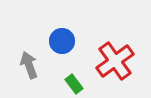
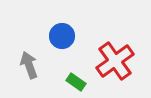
blue circle: moved 5 px up
green rectangle: moved 2 px right, 2 px up; rotated 18 degrees counterclockwise
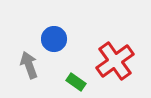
blue circle: moved 8 px left, 3 px down
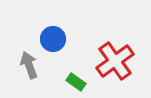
blue circle: moved 1 px left
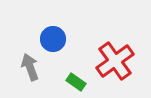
gray arrow: moved 1 px right, 2 px down
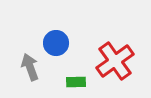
blue circle: moved 3 px right, 4 px down
green rectangle: rotated 36 degrees counterclockwise
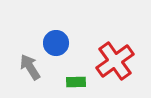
gray arrow: rotated 12 degrees counterclockwise
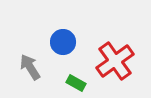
blue circle: moved 7 px right, 1 px up
green rectangle: moved 1 px down; rotated 30 degrees clockwise
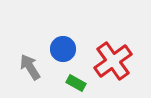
blue circle: moved 7 px down
red cross: moved 2 px left
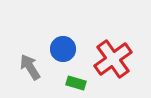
red cross: moved 2 px up
green rectangle: rotated 12 degrees counterclockwise
